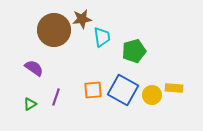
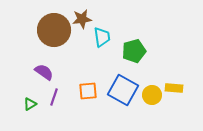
purple semicircle: moved 10 px right, 4 px down
orange square: moved 5 px left, 1 px down
purple line: moved 2 px left
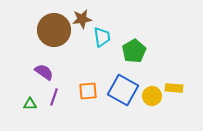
green pentagon: rotated 15 degrees counterclockwise
yellow circle: moved 1 px down
green triangle: rotated 32 degrees clockwise
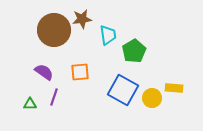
cyan trapezoid: moved 6 px right, 2 px up
orange square: moved 8 px left, 19 px up
yellow circle: moved 2 px down
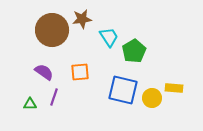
brown circle: moved 2 px left
cyan trapezoid: moved 1 px right, 2 px down; rotated 25 degrees counterclockwise
blue square: rotated 16 degrees counterclockwise
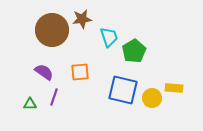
cyan trapezoid: rotated 15 degrees clockwise
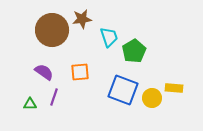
blue square: rotated 8 degrees clockwise
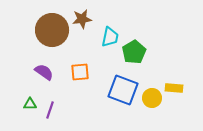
cyan trapezoid: moved 1 px right; rotated 30 degrees clockwise
green pentagon: moved 1 px down
purple line: moved 4 px left, 13 px down
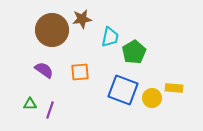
purple semicircle: moved 2 px up
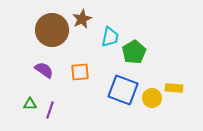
brown star: rotated 18 degrees counterclockwise
